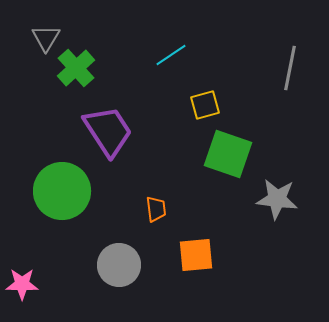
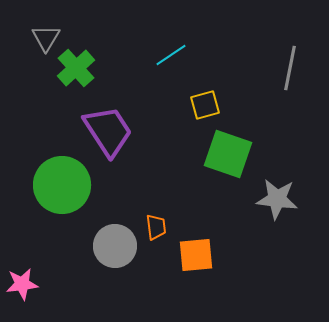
green circle: moved 6 px up
orange trapezoid: moved 18 px down
gray circle: moved 4 px left, 19 px up
pink star: rotated 8 degrees counterclockwise
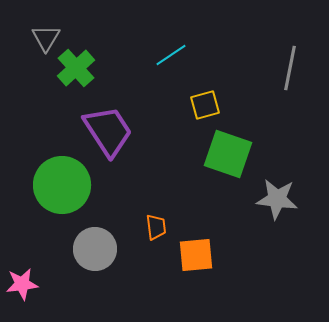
gray circle: moved 20 px left, 3 px down
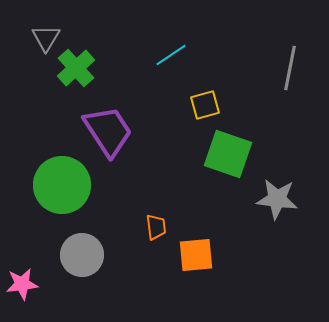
gray circle: moved 13 px left, 6 px down
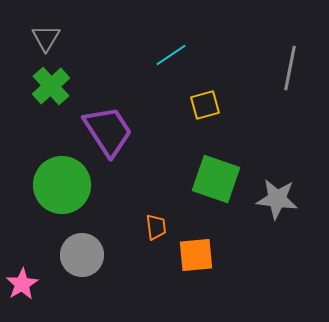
green cross: moved 25 px left, 18 px down
green square: moved 12 px left, 25 px down
pink star: rotated 24 degrees counterclockwise
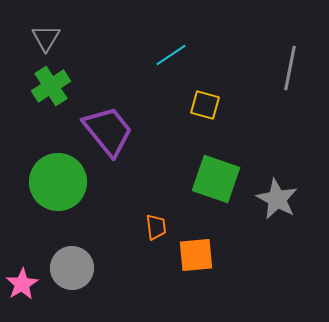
green cross: rotated 9 degrees clockwise
yellow square: rotated 32 degrees clockwise
purple trapezoid: rotated 6 degrees counterclockwise
green circle: moved 4 px left, 3 px up
gray star: rotated 21 degrees clockwise
gray circle: moved 10 px left, 13 px down
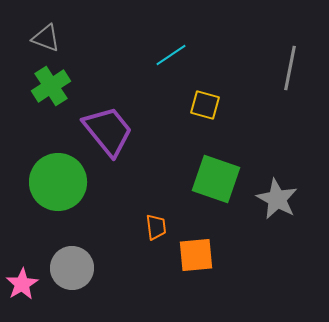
gray triangle: rotated 40 degrees counterclockwise
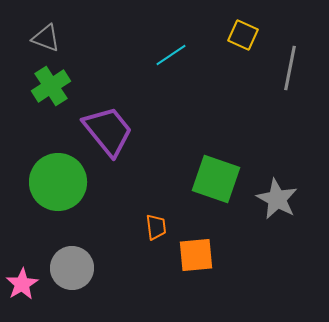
yellow square: moved 38 px right, 70 px up; rotated 8 degrees clockwise
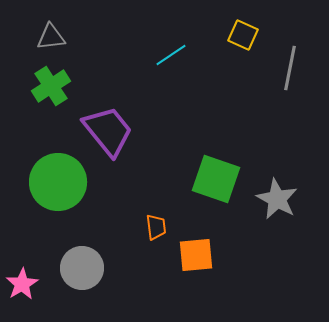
gray triangle: moved 5 px right, 1 px up; rotated 28 degrees counterclockwise
gray circle: moved 10 px right
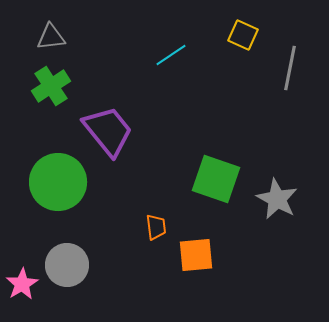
gray circle: moved 15 px left, 3 px up
